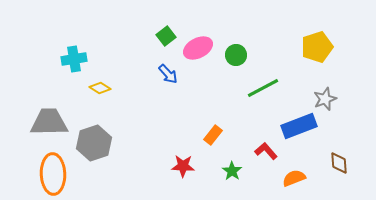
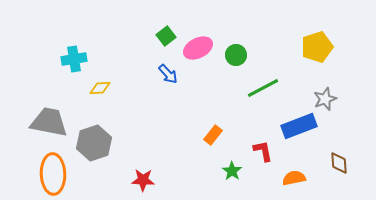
yellow diamond: rotated 35 degrees counterclockwise
gray trapezoid: rotated 12 degrees clockwise
red L-shape: moved 3 px left; rotated 30 degrees clockwise
red star: moved 40 px left, 14 px down
orange semicircle: rotated 10 degrees clockwise
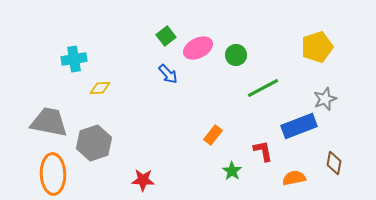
brown diamond: moved 5 px left; rotated 15 degrees clockwise
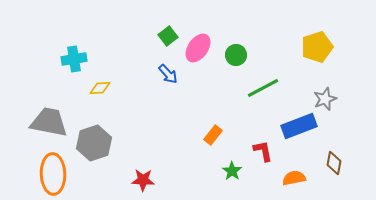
green square: moved 2 px right
pink ellipse: rotated 28 degrees counterclockwise
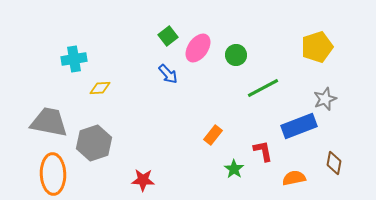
green star: moved 2 px right, 2 px up
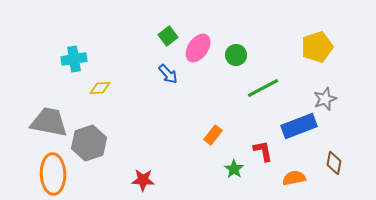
gray hexagon: moved 5 px left
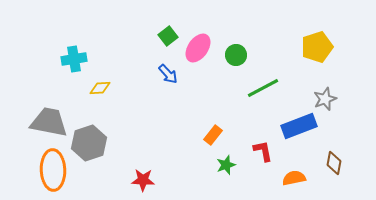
green star: moved 8 px left, 4 px up; rotated 18 degrees clockwise
orange ellipse: moved 4 px up
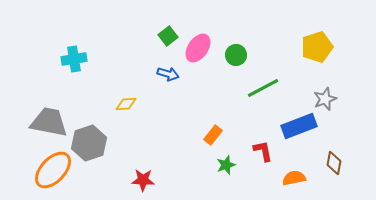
blue arrow: rotated 30 degrees counterclockwise
yellow diamond: moved 26 px right, 16 px down
orange ellipse: rotated 45 degrees clockwise
